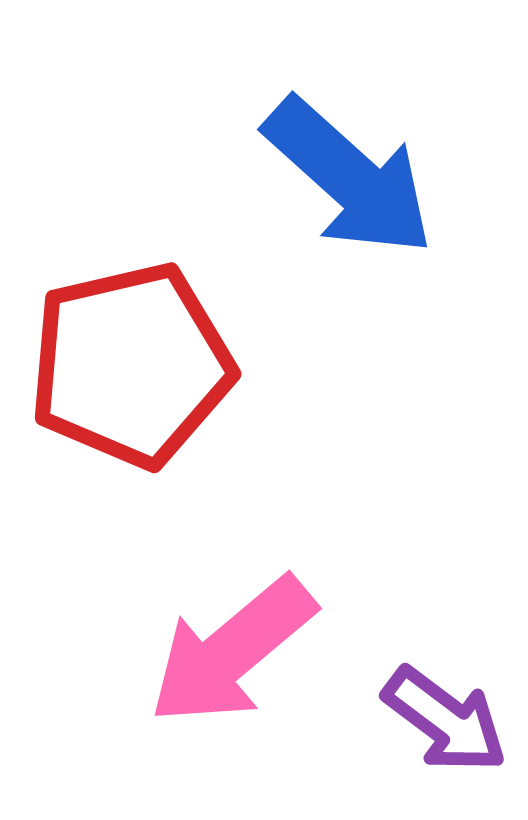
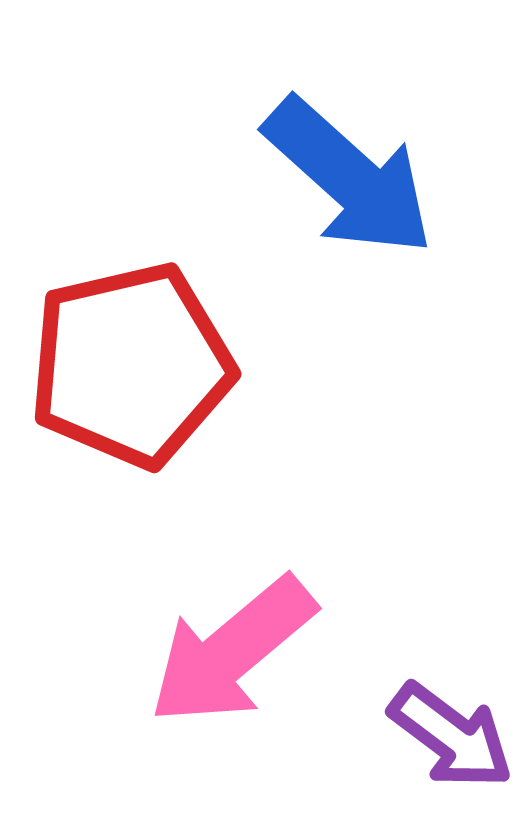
purple arrow: moved 6 px right, 16 px down
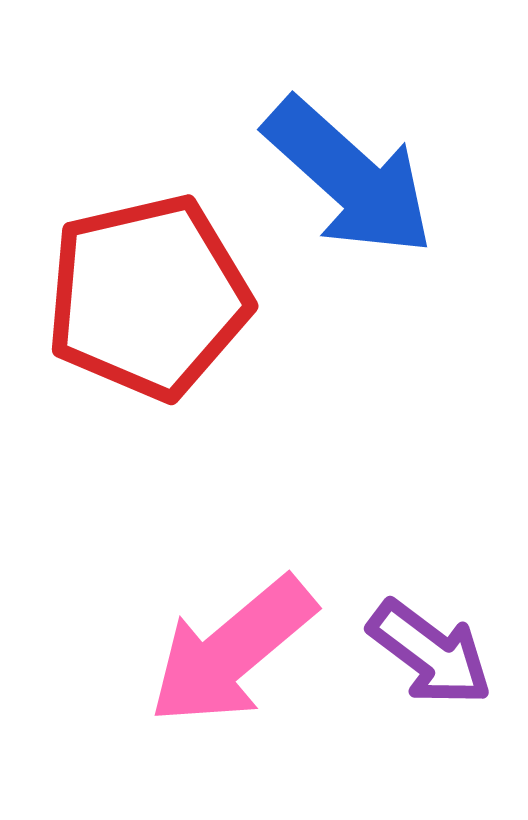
red pentagon: moved 17 px right, 68 px up
purple arrow: moved 21 px left, 83 px up
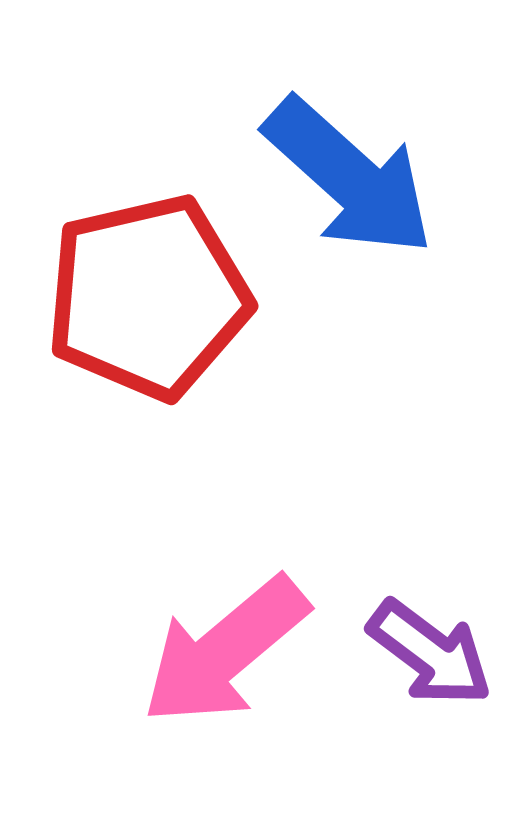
pink arrow: moved 7 px left
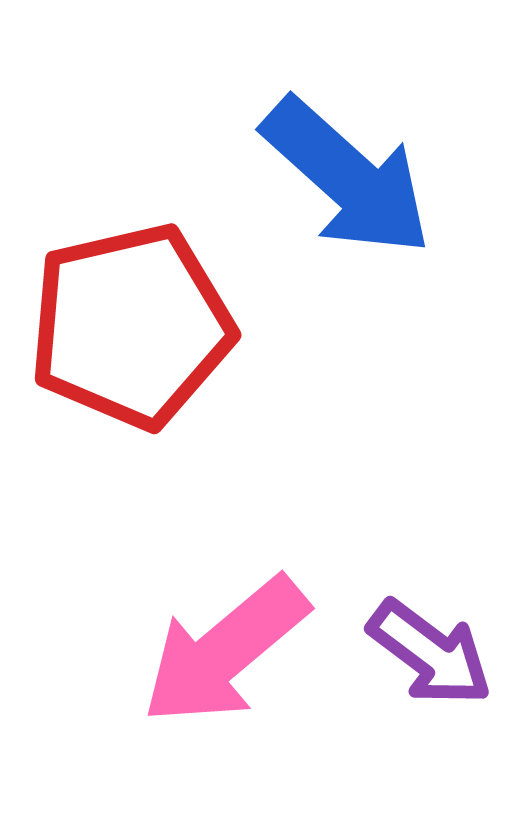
blue arrow: moved 2 px left
red pentagon: moved 17 px left, 29 px down
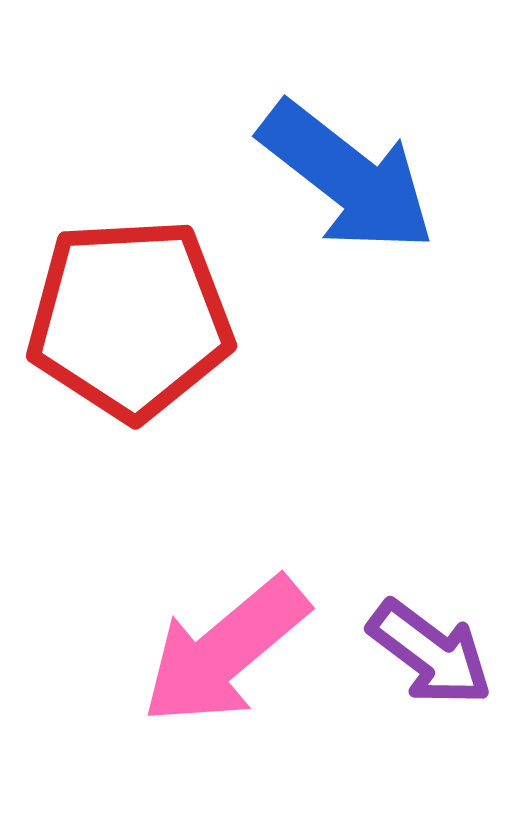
blue arrow: rotated 4 degrees counterclockwise
red pentagon: moved 1 px left, 7 px up; rotated 10 degrees clockwise
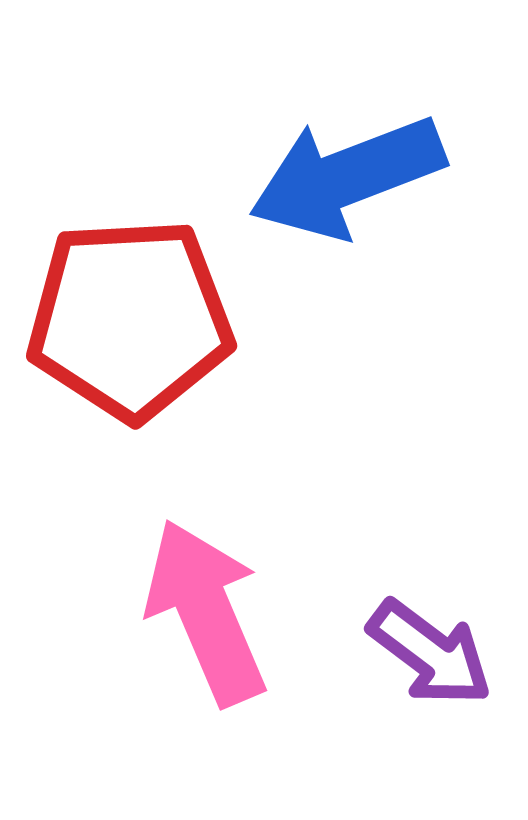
blue arrow: rotated 121 degrees clockwise
pink arrow: moved 19 px left, 39 px up; rotated 107 degrees clockwise
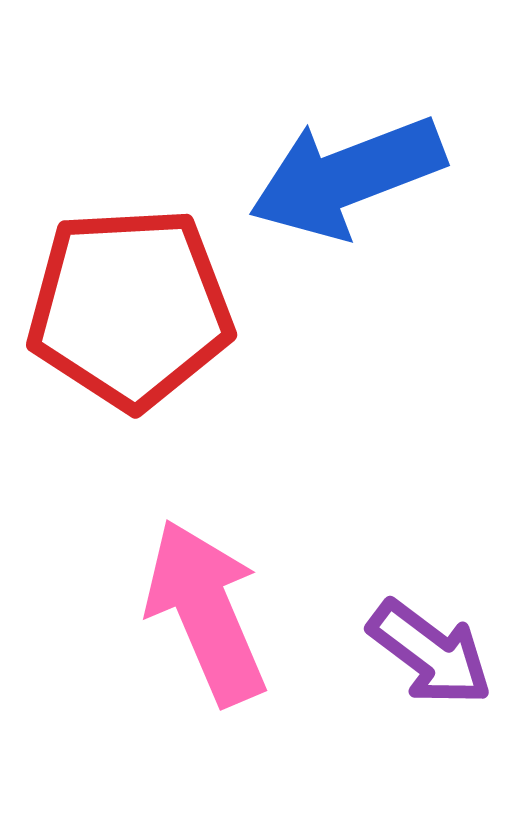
red pentagon: moved 11 px up
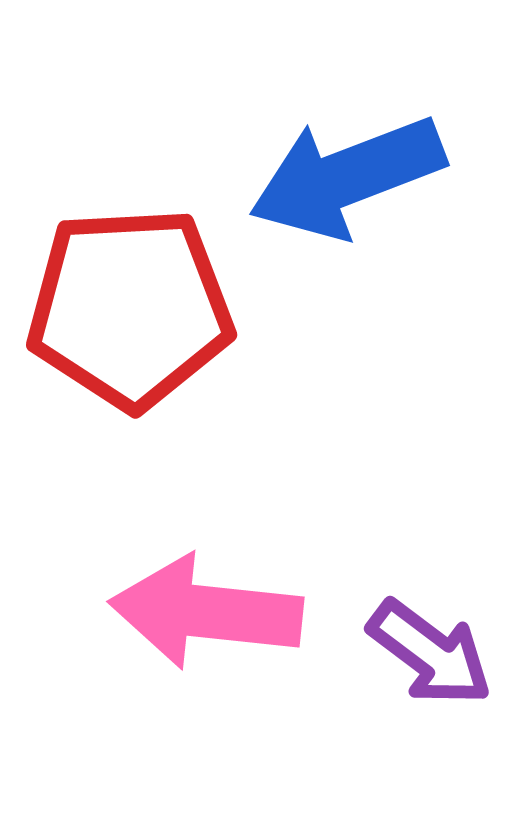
pink arrow: rotated 61 degrees counterclockwise
